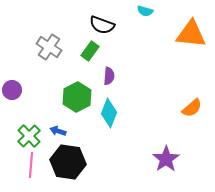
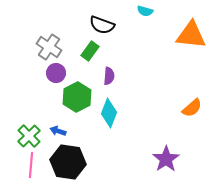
orange triangle: moved 1 px down
purple circle: moved 44 px right, 17 px up
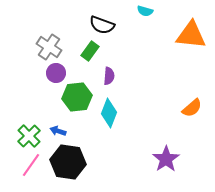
green hexagon: rotated 20 degrees clockwise
pink line: rotated 30 degrees clockwise
